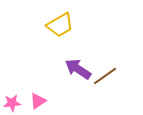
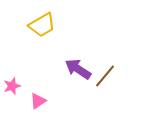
yellow trapezoid: moved 18 px left
brown line: rotated 15 degrees counterclockwise
pink star: moved 17 px up; rotated 12 degrees counterclockwise
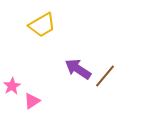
pink star: rotated 12 degrees counterclockwise
pink triangle: moved 6 px left
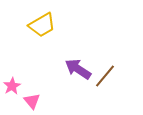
pink triangle: rotated 36 degrees counterclockwise
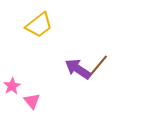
yellow trapezoid: moved 3 px left; rotated 8 degrees counterclockwise
brown line: moved 7 px left, 10 px up
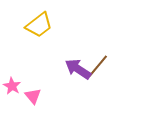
pink star: rotated 12 degrees counterclockwise
pink triangle: moved 1 px right, 5 px up
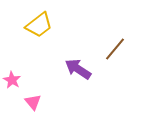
brown line: moved 17 px right, 17 px up
pink star: moved 6 px up
pink triangle: moved 6 px down
